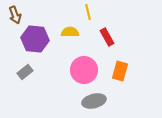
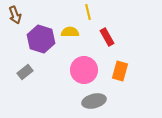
purple hexagon: moved 6 px right; rotated 12 degrees clockwise
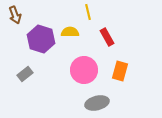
gray rectangle: moved 2 px down
gray ellipse: moved 3 px right, 2 px down
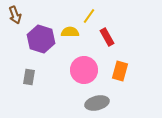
yellow line: moved 1 px right, 4 px down; rotated 49 degrees clockwise
gray rectangle: moved 4 px right, 3 px down; rotated 42 degrees counterclockwise
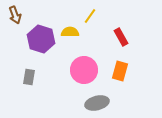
yellow line: moved 1 px right
red rectangle: moved 14 px right
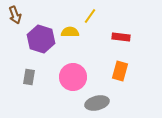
red rectangle: rotated 54 degrees counterclockwise
pink circle: moved 11 px left, 7 px down
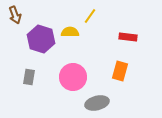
red rectangle: moved 7 px right
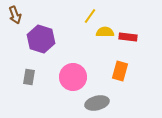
yellow semicircle: moved 35 px right
